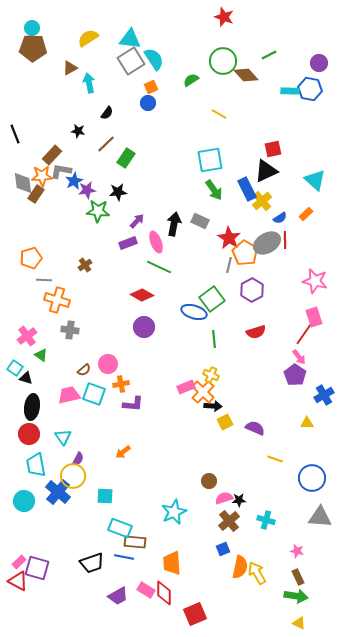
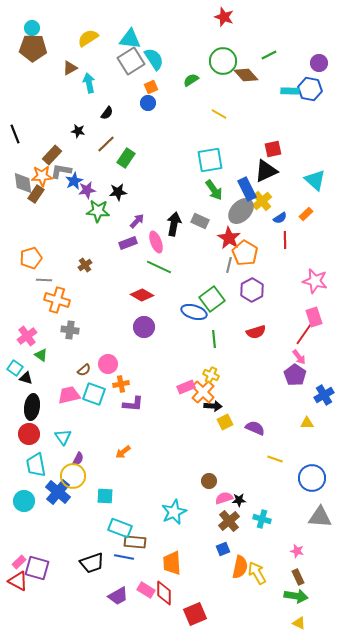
gray ellipse at (267, 243): moved 26 px left, 32 px up; rotated 16 degrees counterclockwise
cyan cross at (266, 520): moved 4 px left, 1 px up
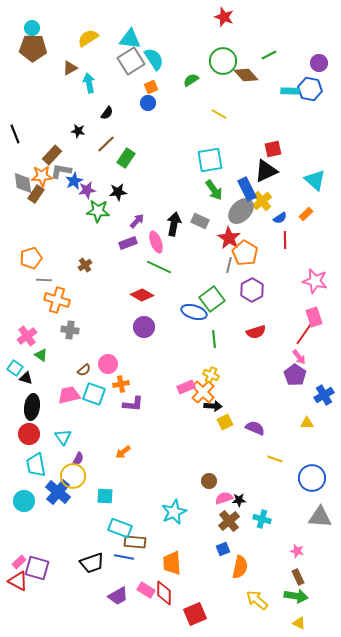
yellow arrow at (257, 573): moved 27 px down; rotated 20 degrees counterclockwise
